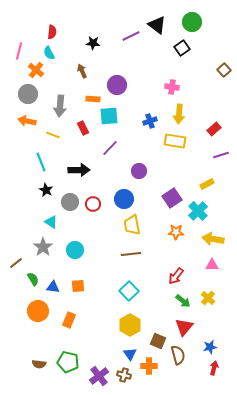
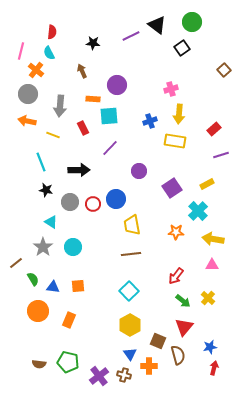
pink line at (19, 51): moved 2 px right
pink cross at (172, 87): moved 1 px left, 2 px down; rotated 24 degrees counterclockwise
black star at (46, 190): rotated 16 degrees counterclockwise
purple square at (172, 198): moved 10 px up
blue circle at (124, 199): moved 8 px left
cyan circle at (75, 250): moved 2 px left, 3 px up
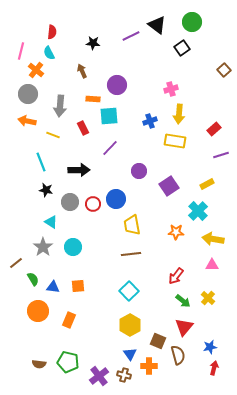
purple square at (172, 188): moved 3 px left, 2 px up
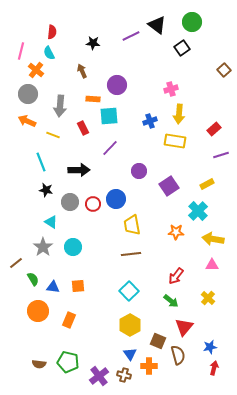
orange arrow at (27, 121): rotated 12 degrees clockwise
green arrow at (183, 301): moved 12 px left
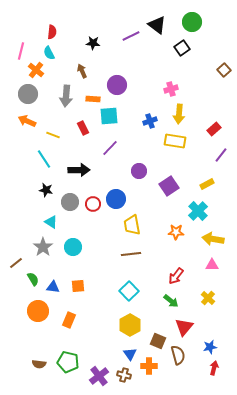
gray arrow at (60, 106): moved 6 px right, 10 px up
purple line at (221, 155): rotated 35 degrees counterclockwise
cyan line at (41, 162): moved 3 px right, 3 px up; rotated 12 degrees counterclockwise
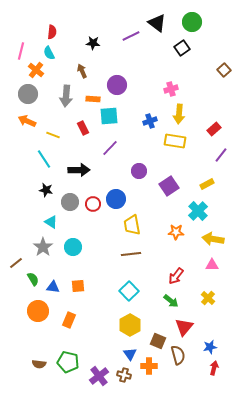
black triangle at (157, 25): moved 2 px up
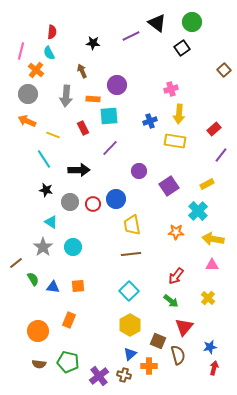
orange circle at (38, 311): moved 20 px down
blue triangle at (130, 354): rotated 24 degrees clockwise
